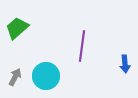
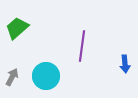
gray arrow: moved 3 px left
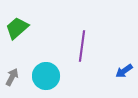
blue arrow: moved 1 px left, 7 px down; rotated 60 degrees clockwise
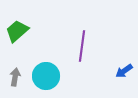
green trapezoid: moved 3 px down
gray arrow: moved 3 px right; rotated 18 degrees counterclockwise
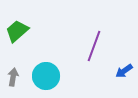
purple line: moved 12 px right; rotated 12 degrees clockwise
gray arrow: moved 2 px left
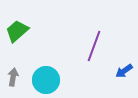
cyan circle: moved 4 px down
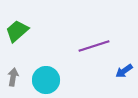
purple line: rotated 52 degrees clockwise
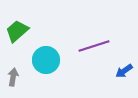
cyan circle: moved 20 px up
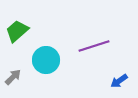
blue arrow: moved 5 px left, 10 px down
gray arrow: rotated 36 degrees clockwise
